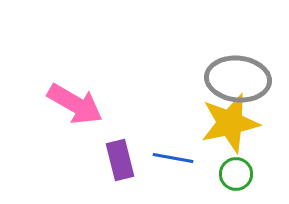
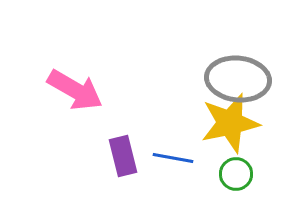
pink arrow: moved 14 px up
purple rectangle: moved 3 px right, 4 px up
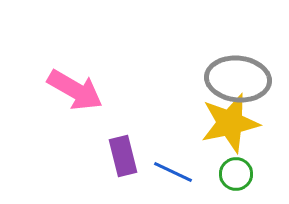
blue line: moved 14 px down; rotated 15 degrees clockwise
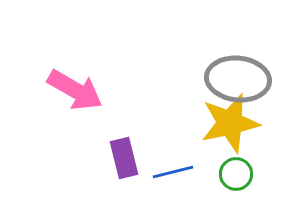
purple rectangle: moved 1 px right, 2 px down
blue line: rotated 39 degrees counterclockwise
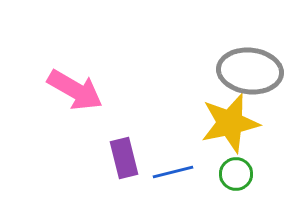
gray ellipse: moved 12 px right, 8 px up
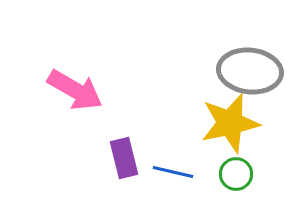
blue line: rotated 27 degrees clockwise
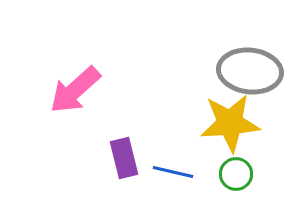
pink arrow: rotated 108 degrees clockwise
yellow star: rotated 8 degrees clockwise
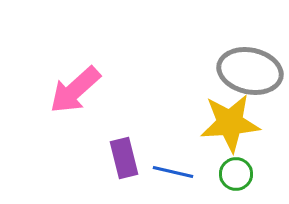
gray ellipse: rotated 6 degrees clockwise
